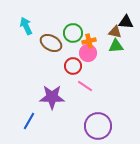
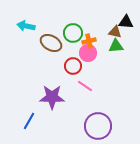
cyan arrow: rotated 54 degrees counterclockwise
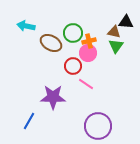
brown triangle: moved 1 px left
green triangle: rotated 49 degrees counterclockwise
pink line: moved 1 px right, 2 px up
purple star: moved 1 px right
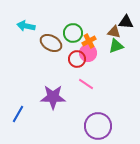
orange cross: rotated 16 degrees counterclockwise
green triangle: rotated 35 degrees clockwise
red circle: moved 4 px right, 7 px up
blue line: moved 11 px left, 7 px up
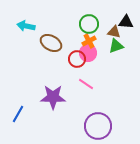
green circle: moved 16 px right, 9 px up
